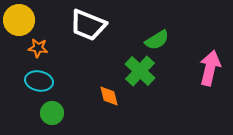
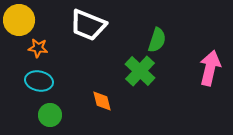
green semicircle: rotated 40 degrees counterclockwise
orange diamond: moved 7 px left, 5 px down
green circle: moved 2 px left, 2 px down
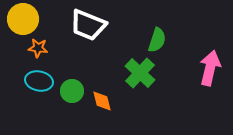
yellow circle: moved 4 px right, 1 px up
green cross: moved 2 px down
green circle: moved 22 px right, 24 px up
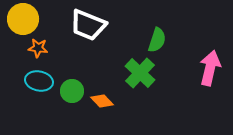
orange diamond: rotated 30 degrees counterclockwise
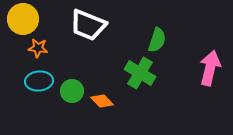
green cross: rotated 12 degrees counterclockwise
cyan ellipse: rotated 16 degrees counterclockwise
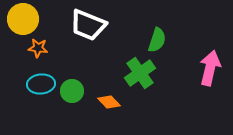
green cross: rotated 24 degrees clockwise
cyan ellipse: moved 2 px right, 3 px down
orange diamond: moved 7 px right, 1 px down
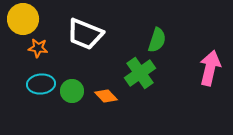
white trapezoid: moved 3 px left, 9 px down
orange diamond: moved 3 px left, 6 px up
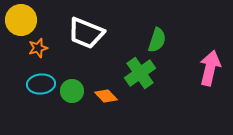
yellow circle: moved 2 px left, 1 px down
white trapezoid: moved 1 px right, 1 px up
orange star: rotated 24 degrees counterclockwise
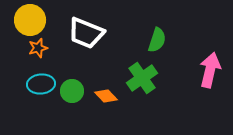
yellow circle: moved 9 px right
pink arrow: moved 2 px down
green cross: moved 2 px right, 5 px down
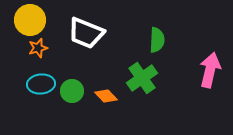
green semicircle: rotated 15 degrees counterclockwise
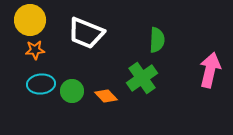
orange star: moved 3 px left, 2 px down; rotated 12 degrees clockwise
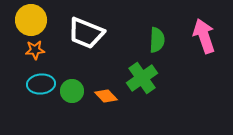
yellow circle: moved 1 px right
pink arrow: moved 6 px left, 34 px up; rotated 32 degrees counterclockwise
